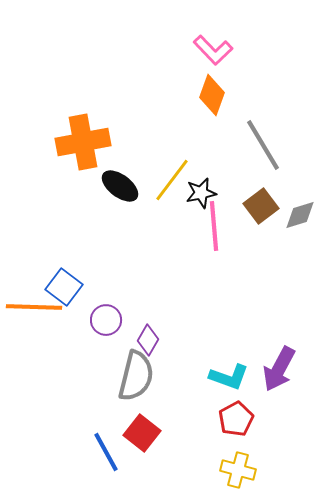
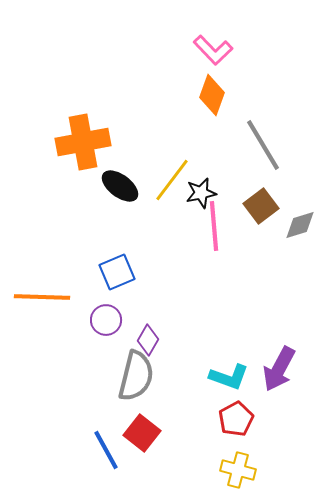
gray diamond: moved 10 px down
blue square: moved 53 px right, 15 px up; rotated 30 degrees clockwise
orange line: moved 8 px right, 10 px up
blue line: moved 2 px up
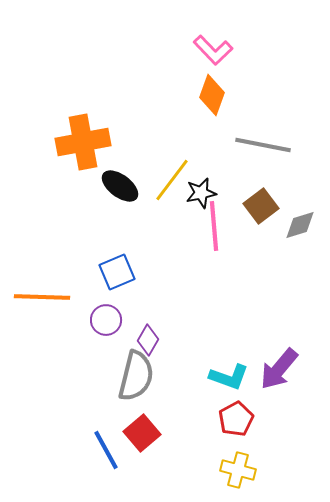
gray line: rotated 48 degrees counterclockwise
purple arrow: rotated 12 degrees clockwise
red square: rotated 12 degrees clockwise
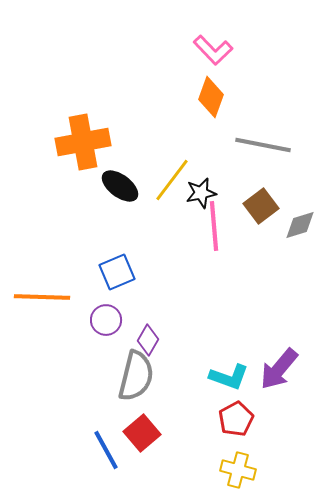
orange diamond: moved 1 px left, 2 px down
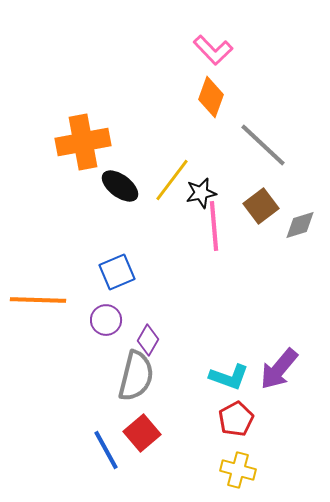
gray line: rotated 32 degrees clockwise
orange line: moved 4 px left, 3 px down
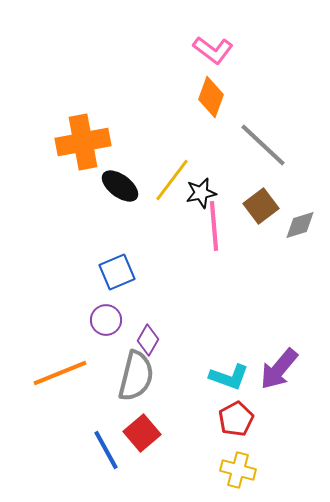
pink L-shape: rotated 9 degrees counterclockwise
orange line: moved 22 px right, 73 px down; rotated 24 degrees counterclockwise
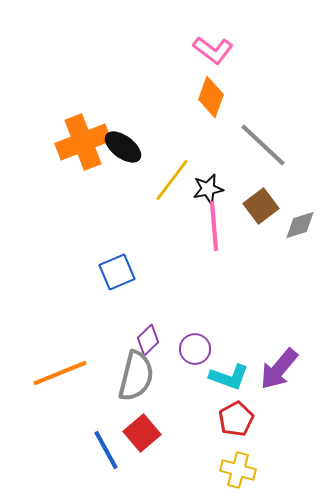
orange cross: rotated 10 degrees counterclockwise
black ellipse: moved 3 px right, 39 px up
black star: moved 7 px right, 4 px up
purple circle: moved 89 px right, 29 px down
purple diamond: rotated 16 degrees clockwise
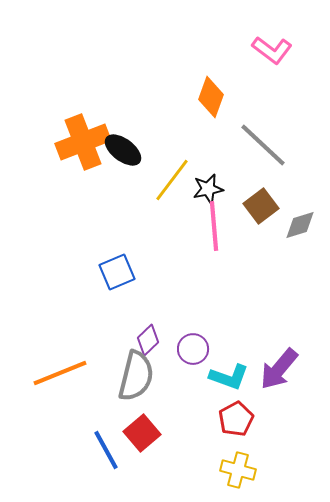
pink L-shape: moved 59 px right
black ellipse: moved 3 px down
purple circle: moved 2 px left
